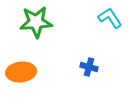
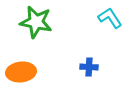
green star: rotated 16 degrees clockwise
blue cross: rotated 12 degrees counterclockwise
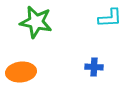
cyan L-shape: rotated 120 degrees clockwise
blue cross: moved 5 px right
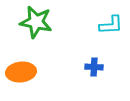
cyan L-shape: moved 1 px right, 7 px down
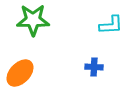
green star: moved 3 px left, 2 px up; rotated 12 degrees counterclockwise
orange ellipse: moved 1 px left, 1 px down; rotated 40 degrees counterclockwise
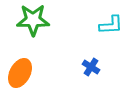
blue cross: moved 3 px left; rotated 30 degrees clockwise
orange ellipse: rotated 16 degrees counterclockwise
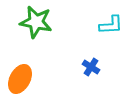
green star: moved 3 px right, 2 px down; rotated 12 degrees clockwise
orange ellipse: moved 6 px down
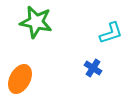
cyan L-shape: moved 8 px down; rotated 15 degrees counterclockwise
blue cross: moved 2 px right, 1 px down
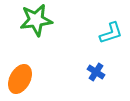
green star: moved 2 px up; rotated 20 degrees counterclockwise
blue cross: moved 3 px right, 4 px down
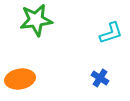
blue cross: moved 4 px right, 6 px down
orange ellipse: rotated 52 degrees clockwise
